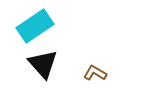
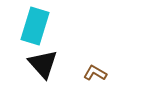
cyan rectangle: rotated 39 degrees counterclockwise
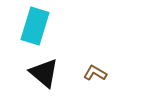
black triangle: moved 1 px right, 9 px down; rotated 8 degrees counterclockwise
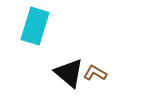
black triangle: moved 25 px right
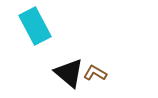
cyan rectangle: rotated 45 degrees counterclockwise
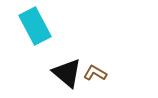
black triangle: moved 2 px left
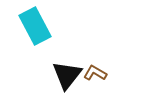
black triangle: moved 2 px down; rotated 28 degrees clockwise
